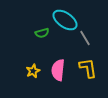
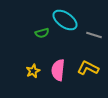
gray line: moved 9 px right, 3 px up; rotated 42 degrees counterclockwise
yellow L-shape: rotated 55 degrees counterclockwise
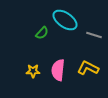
green semicircle: rotated 32 degrees counterclockwise
yellow star: rotated 24 degrees clockwise
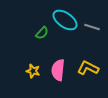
gray line: moved 2 px left, 8 px up
yellow star: rotated 16 degrees clockwise
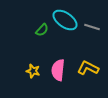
green semicircle: moved 3 px up
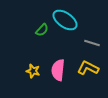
gray line: moved 16 px down
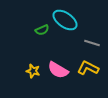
green semicircle: rotated 24 degrees clockwise
pink semicircle: rotated 65 degrees counterclockwise
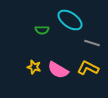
cyan ellipse: moved 5 px right
green semicircle: rotated 24 degrees clockwise
yellow star: moved 1 px right, 4 px up
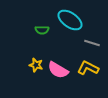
yellow star: moved 2 px right, 2 px up
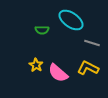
cyan ellipse: moved 1 px right
yellow star: rotated 16 degrees clockwise
pink semicircle: moved 3 px down; rotated 10 degrees clockwise
